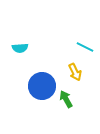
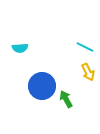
yellow arrow: moved 13 px right
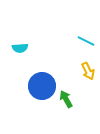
cyan line: moved 1 px right, 6 px up
yellow arrow: moved 1 px up
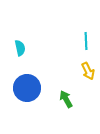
cyan line: rotated 60 degrees clockwise
cyan semicircle: rotated 98 degrees counterclockwise
blue circle: moved 15 px left, 2 px down
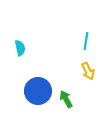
cyan line: rotated 12 degrees clockwise
blue circle: moved 11 px right, 3 px down
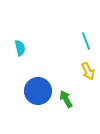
cyan line: rotated 30 degrees counterclockwise
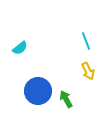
cyan semicircle: rotated 63 degrees clockwise
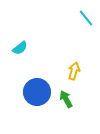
cyan line: moved 23 px up; rotated 18 degrees counterclockwise
yellow arrow: moved 14 px left; rotated 138 degrees counterclockwise
blue circle: moved 1 px left, 1 px down
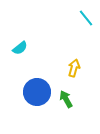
yellow arrow: moved 3 px up
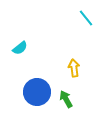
yellow arrow: rotated 24 degrees counterclockwise
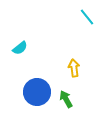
cyan line: moved 1 px right, 1 px up
